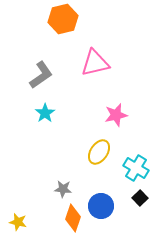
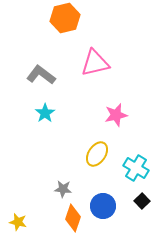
orange hexagon: moved 2 px right, 1 px up
gray L-shape: rotated 108 degrees counterclockwise
yellow ellipse: moved 2 px left, 2 px down
black square: moved 2 px right, 3 px down
blue circle: moved 2 px right
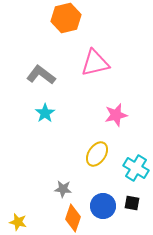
orange hexagon: moved 1 px right
black square: moved 10 px left, 2 px down; rotated 35 degrees counterclockwise
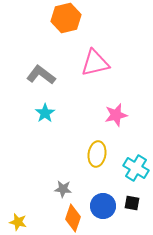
yellow ellipse: rotated 25 degrees counterclockwise
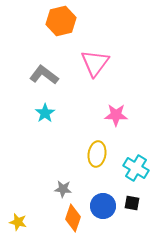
orange hexagon: moved 5 px left, 3 px down
pink triangle: rotated 40 degrees counterclockwise
gray L-shape: moved 3 px right
pink star: rotated 15 degrees clockwise
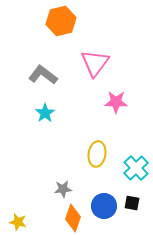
gray L-shape: moved 1 px left
pink star: moved 13 px up
cyan cross: rotated 15 degrees clockwise
gray star: rotated 12 degrees counterclockwise
blue circle: moved 1 px right
